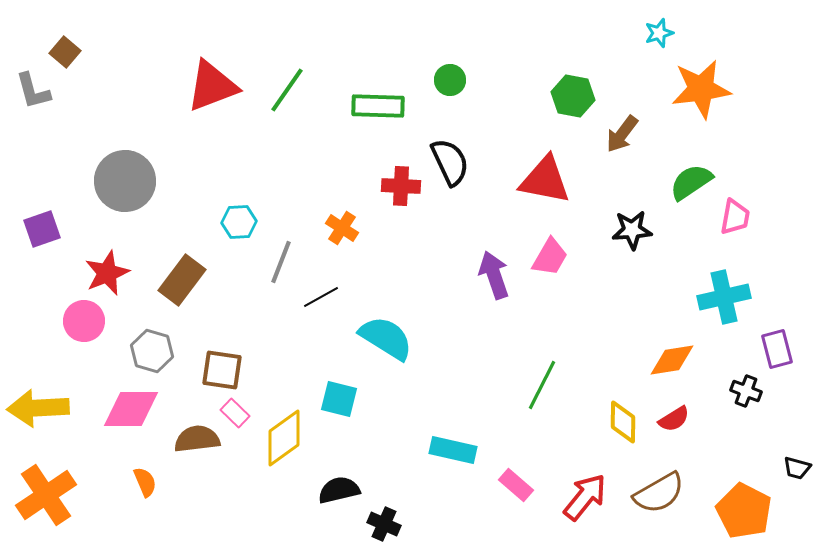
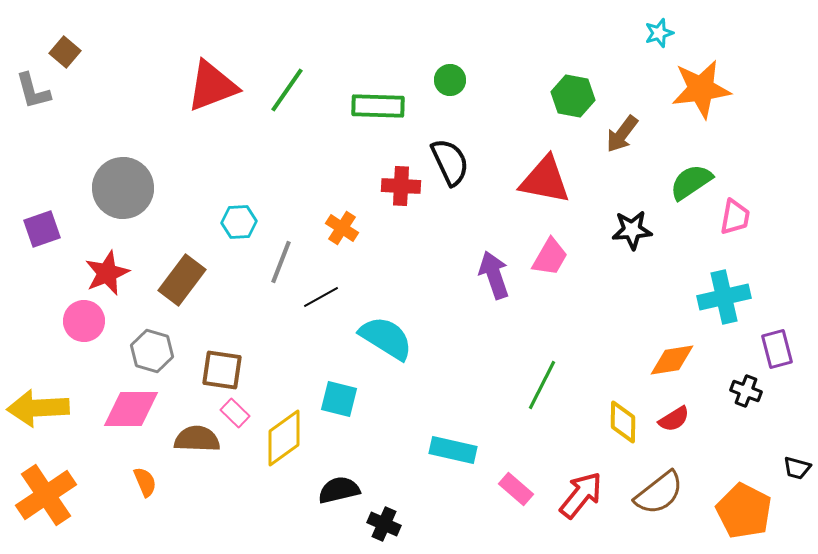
gray circle at (125, 181): moved 2 px left, 7 px down
brown semicircle at (197, 439): rotated 9 degrees clockwise
pink rectangle at (516, 485): moved 4 px down
brown semicircle at (659, 493): rotated 8 degrees counterclockwise
red arrow at (585, 497): moved 4 px left, 2 px up
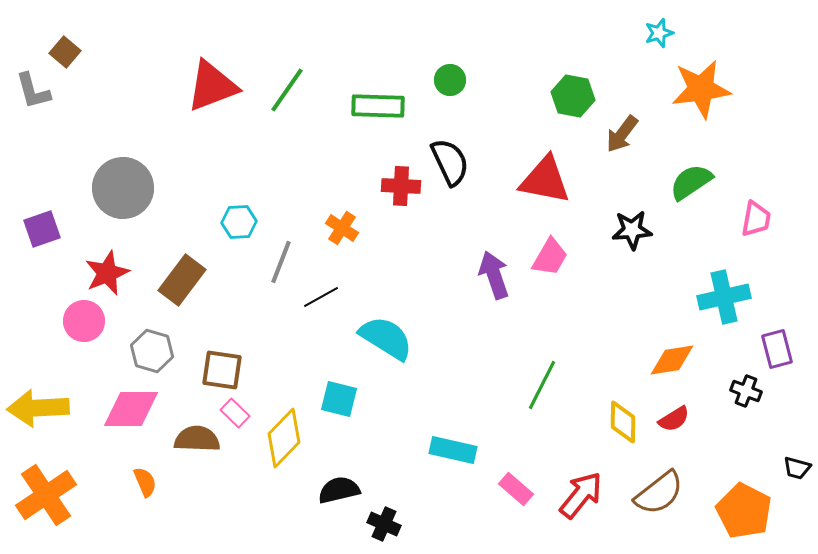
pink trapezoid at (735, 217): moved 21 px right, 2 px down
yellow diamond at (284, 438): rotated 10 degrees counterclockwise
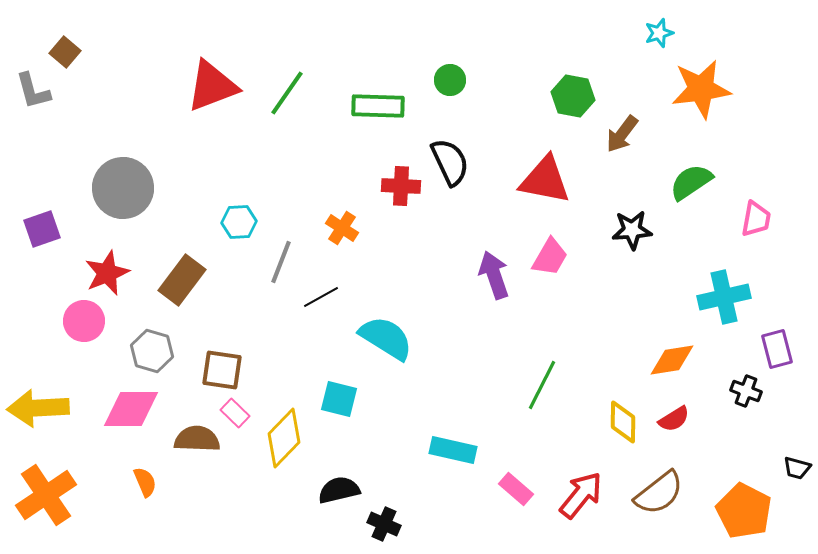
green line at (287, 90): moved 3 px down
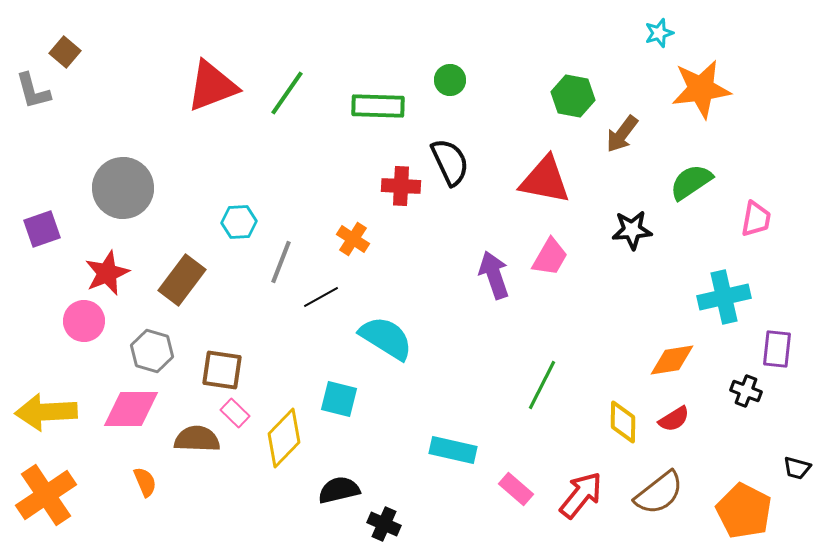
orange cross at (342, 228): moved 11 px right, 11 px down
purple rectangle at (777, 349): rotated 21 degrees clockwise
yellow arrow at (38, 408): moved 8 px right, 4 px down
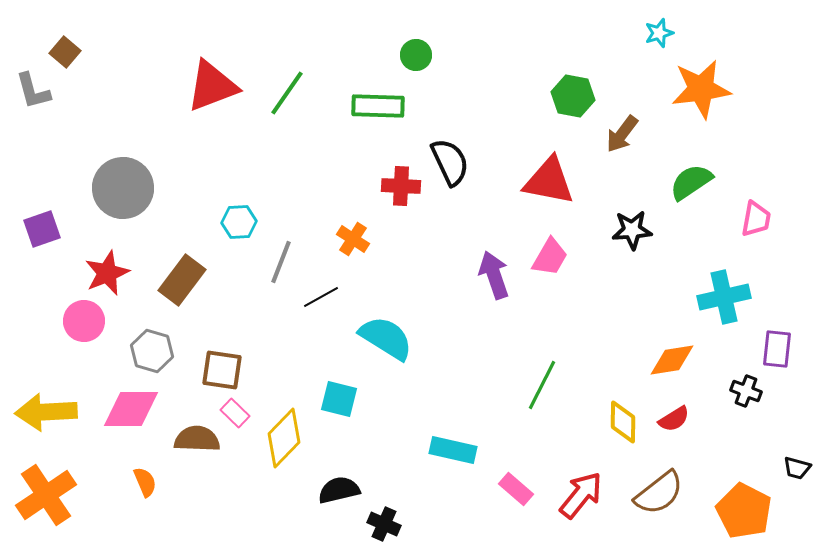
green circle at (450, 80): moved 34 px left, 25 px up
red triangle at (545, 180): moved 4 px right, 1 px down
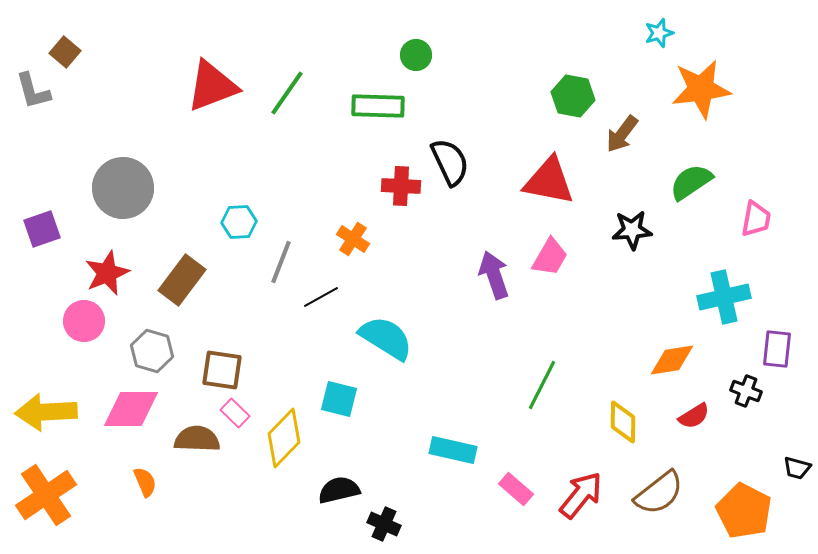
red semicircle at (674, 419): moved 20 px right, 3 px up
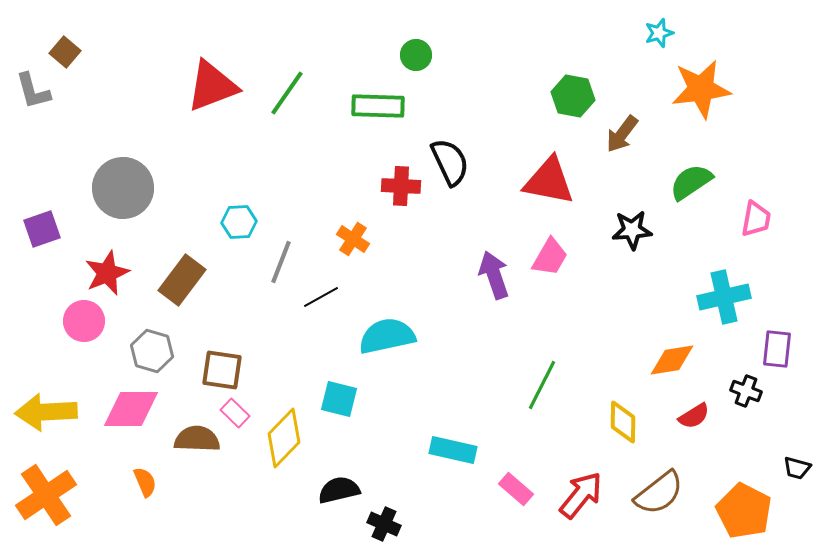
cyan semicircle at (386, 338): moved 1 px right, 2 px up; rotated 44 degrees counterclockwise
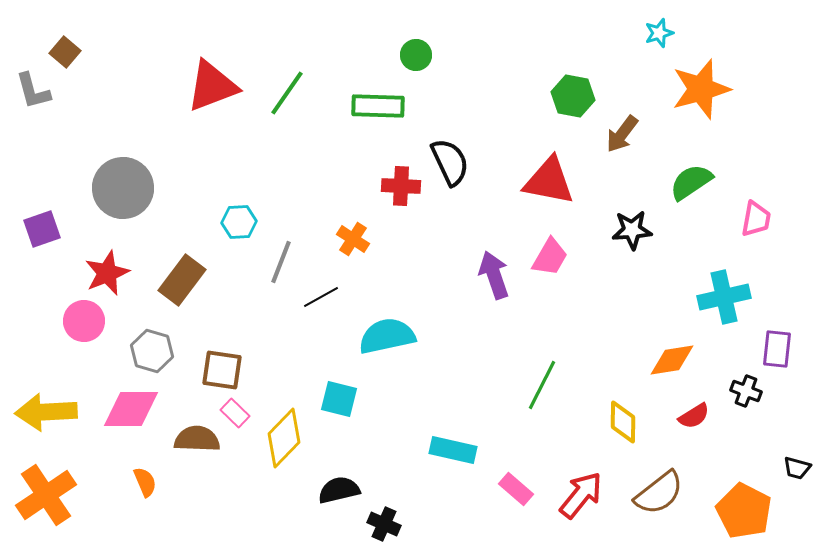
orange star at (701, 89): rotated 8 degrees counterclockwise
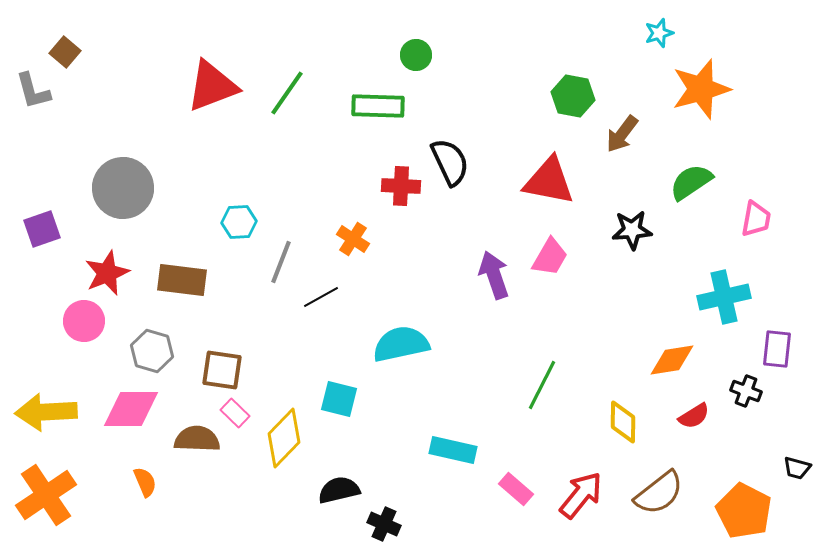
brown rectangle at (182, 280): rotated 60 degrees clockwise
cyan semicircle at (387, 336): moved 14 px right, 8 px down
